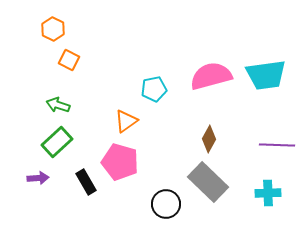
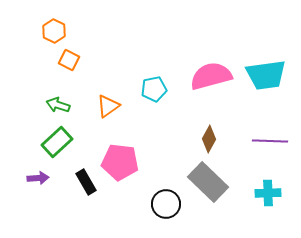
orange hexagon: moved 1 px right, 2 px down
orange triangle: moved 18 px left, 15 px up
purple line: moved 7 px left, 4 px up
pink pentagon: rotated 9 degrees counterclockwise
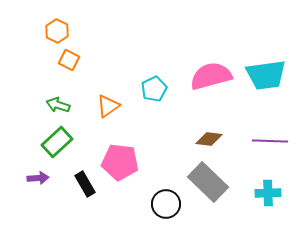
orange hexagon: moved 3 px right
cyan pentagon: rotated 15 degrees counterclockwise
brown diamond: rotated 68 degrees clockwise
black rectangle: moved 1 px left, 2 px down
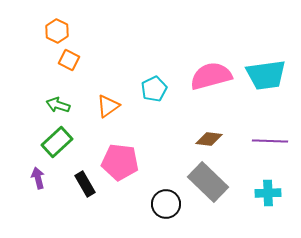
purple arrow: rotated 100 degrees counterclockwise
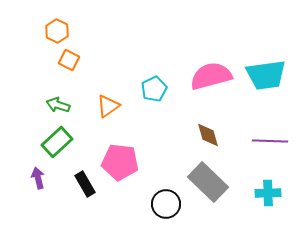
brown diamond: moved 1 px left, 4 px up; rotated 68 degrees clockwise
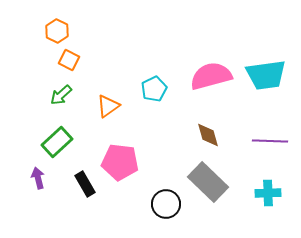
green arrow: moved 3 px right, 10 px up; rotated 60 degrees counterclockwise
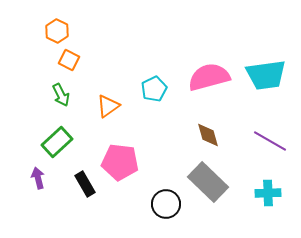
pink semicircle: moved 2 px left, 1 px down
green arrow: rotated 75 degrees counterclockwise
purple line: rotated 28 degrees clockwise
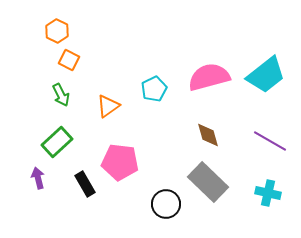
cyan trapezoid: rotated 30 degrees counterclockwise
cyan cross: rotated 15 degrees clockwise
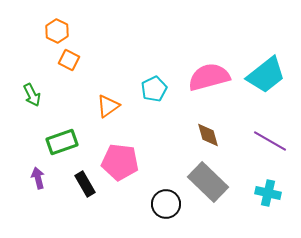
green arrow: moved 29 px left
green rectangle: moved 5 px right; rotated 24 degrees clockwise
